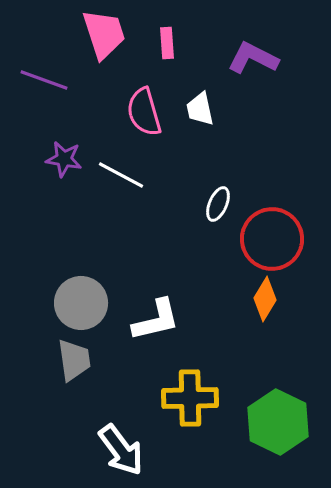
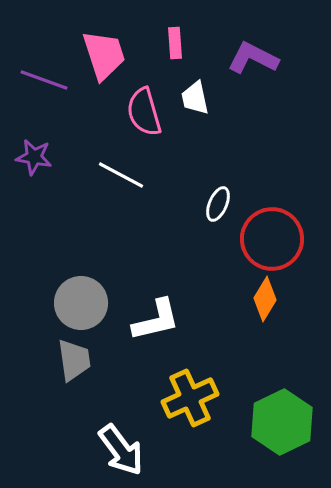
pink trapezoid: moved 21 px down
pink rectangle: moved 8 px right
white trapezoid: moved 5 px left, 11 px up
purple star: moved 30 px left, 2 px up
yellow cross: rotated 24 degrees counterclockwise
green hexagon: moved 4 px right; rotated 8 degrees clockwise
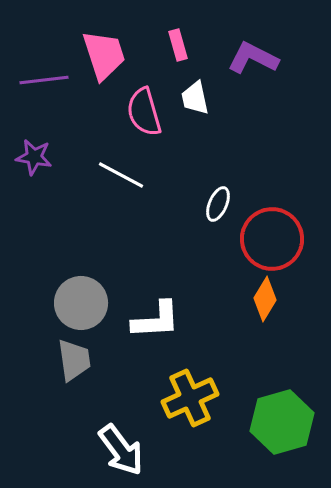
pink rectangle: moved 3 px right, 2 px down; rotated 12 degrees counterclockwise
purple line: rotated 27 degrees counterclockwise
white L-shape: rotated 10 degrees clockwise
green hexagon: rotated 10 degrees clockwise
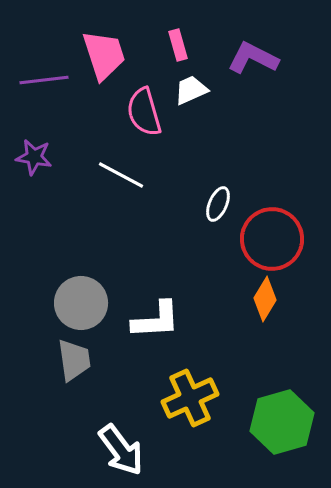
white trapezoid: moved 4 px left, 8 px up; rotated 78 degrees clockwise
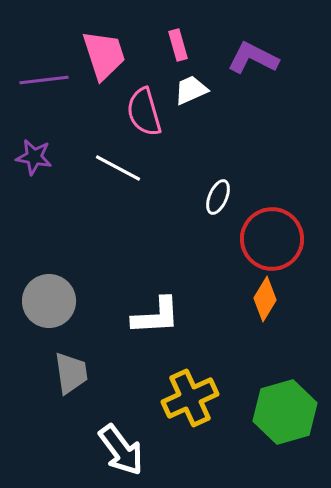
white line: moved 3 px left, 7 px up
white ellipse: moved 7 px up
gray circle: moved 32 px left, 2 px up
white L-shape: moved 4 px up
gray trapezoid: moved 3 px left, 13 px down
green hexagon: moved 3 px right, 10 px up
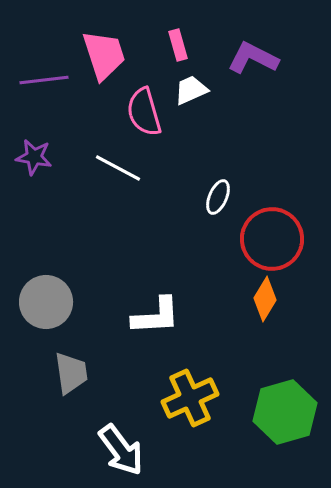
gray circle: moved 3 px left, 1 px down
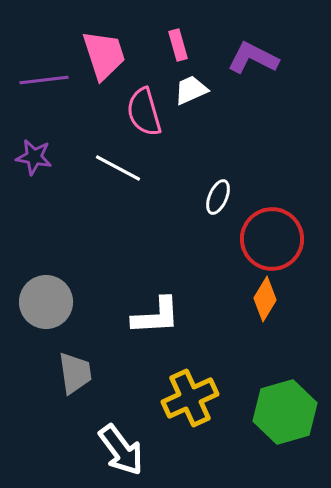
gray trapezoid: moved 4 px right
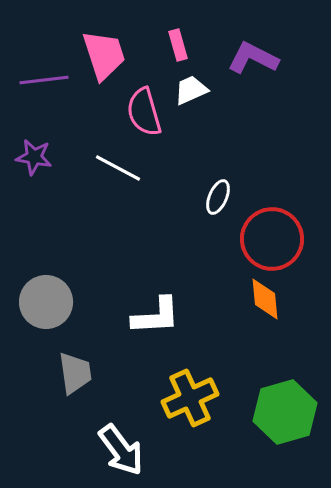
orange diamond: rotated 36 degrees counterclockwise
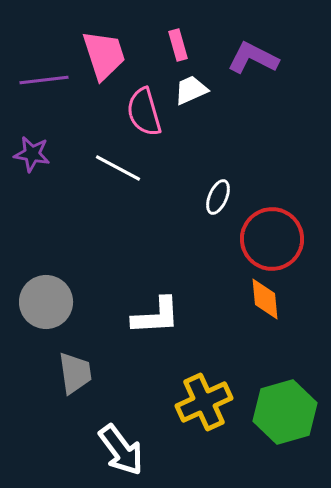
purple star: moved 2 px left, 3 px up
yellow cross: moved 14 px right, 4 px down
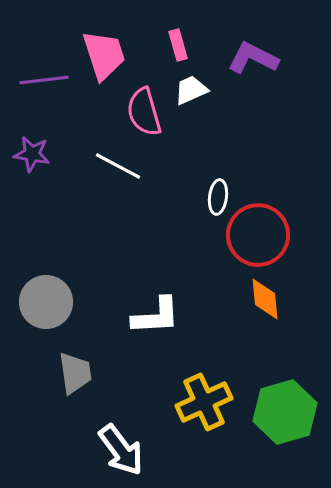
white line: moved 2 px up
white ellipse: rotated 16 degrees counterclockwise
red circle: moved 14 px left, 4 px up
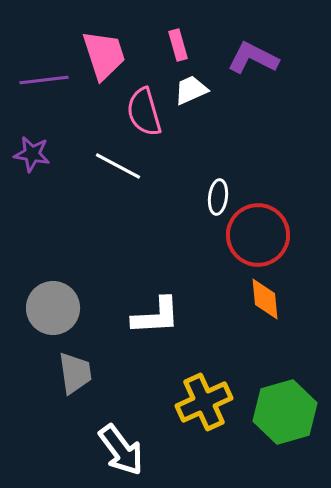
gray circle: moved 7 px right, 6 px down
